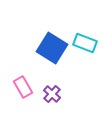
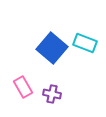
blue square: rotated 8 degrees clockwise
purple cross: rotated 30 degrees counterclockwise
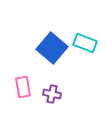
pink rectangle: rotated 20 degrees clockwise
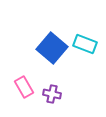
cyan rectangle: moved 1 px down
pink rectangle: moved 1 px right; rotated 20 degrees counterclockwise
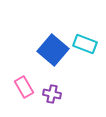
blue square: moved 1 px right, 2 px down
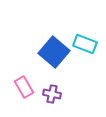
blue square: moved 1 px right, 2 px down
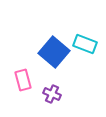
pink rectangle: moved 1 px left, 7 px up; rotated 15 degrees clockwise
purple cross: rotated 12 degrees clockwise
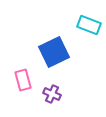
cyan rectangle: moved 4 px right, 19 px up
blue square: rotated 24 degrees clockwise
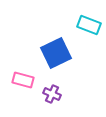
blue square: moved 2 px right, 1 px down
pink rectangle: rotated 60 degrees counterclockwise
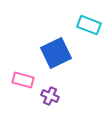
purple cross: moved 2 px left, 2 px down
